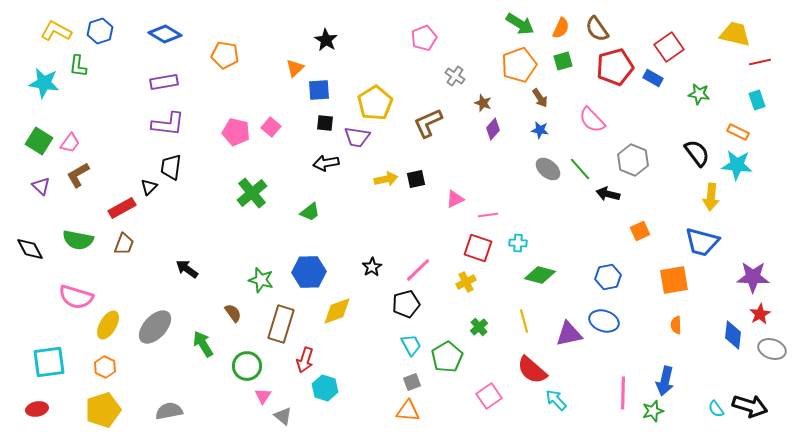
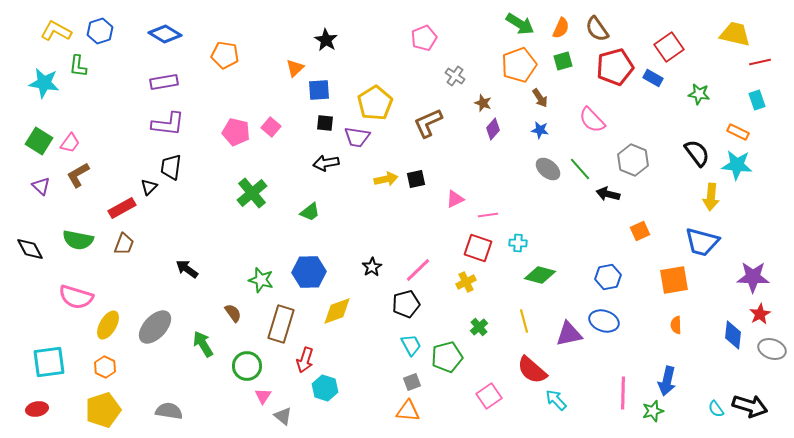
green pentagon at (447, 357): rotated 16 degrees clockwise
blue arrow at (665, 381): moved 2 px right
gray semicircle at (169, 411): rotated 20 degrees clockwise
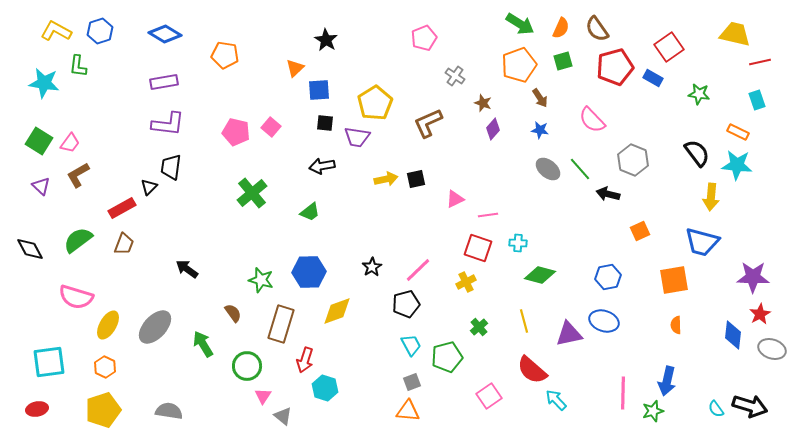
black arrow at (326, 163): moved 4 px left, 3 px down
green semicircle at (78, 240): rotated 132 degrees clockwise
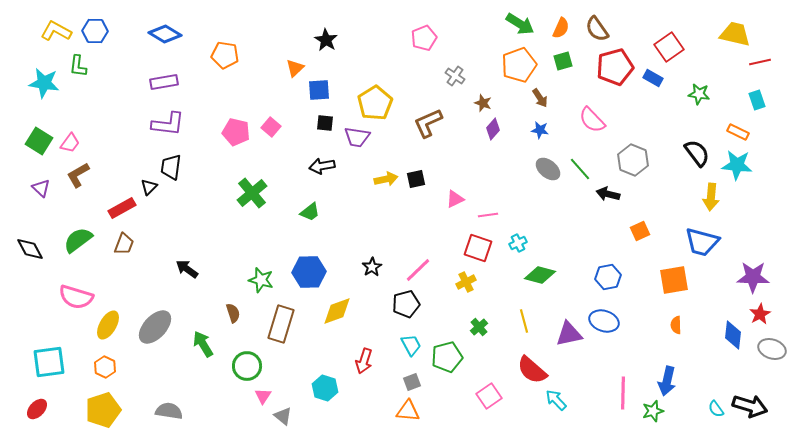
blue hexagon at (100, 31): moved 5 px left; rotated 20 degrees clockwise
purple triangle at (41, 186): moved 2 px down
cyan cross at (518, 243): rotated 30 degrees counterclockwise
brown semicircle at (233, 313): rotated 18 degrees clockwise
red arrow at (305, 360): moved 59 px right, 1 px down
red ellipse at (37, 409): rotated 35 degrees counterclockwise
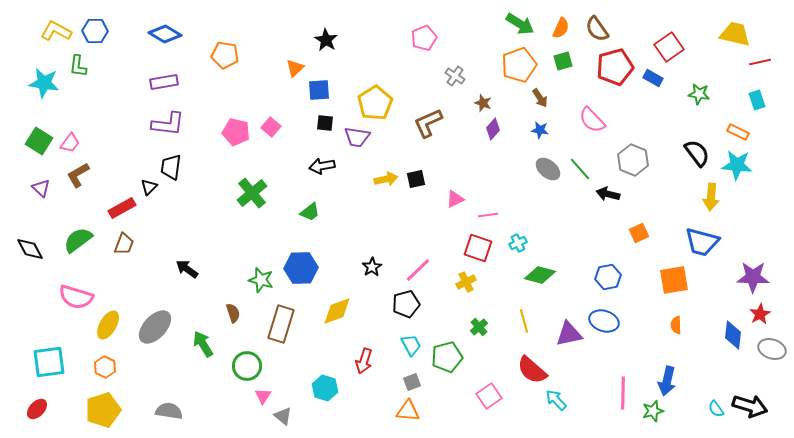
orange square at (640, 231): moved 1 px left, 2 px down
blue hexagon at (309, 272): moved 8 px left, 4 px up
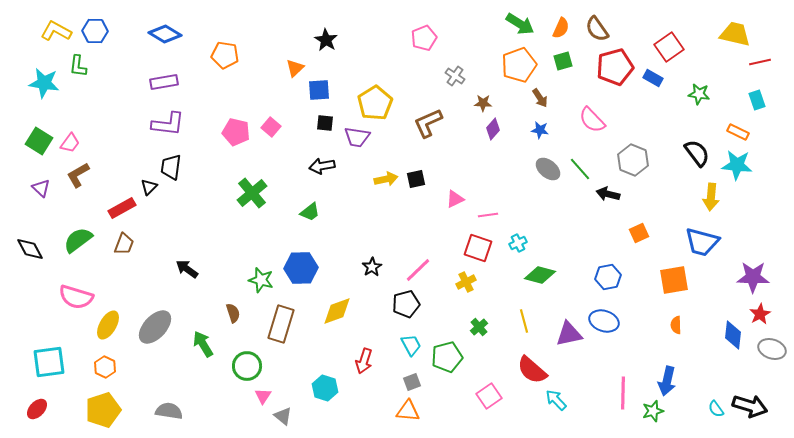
brown star at (483, 103): rotated 18 degrees counterclockwise
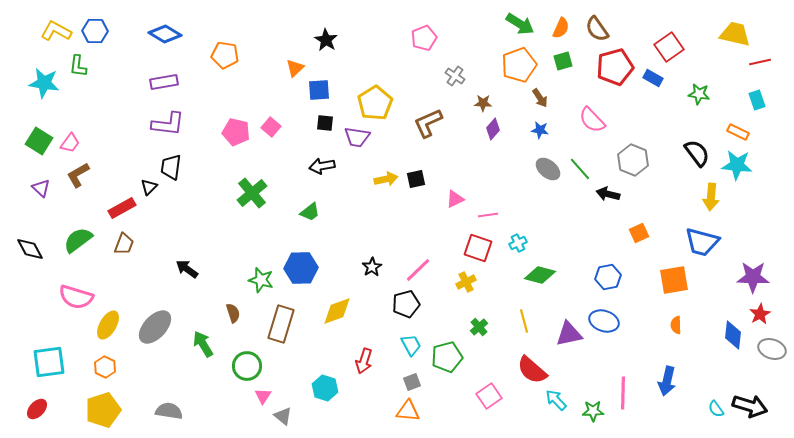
green star at (653, 411): moved 60 px left; rotated 15 degrees clockwise
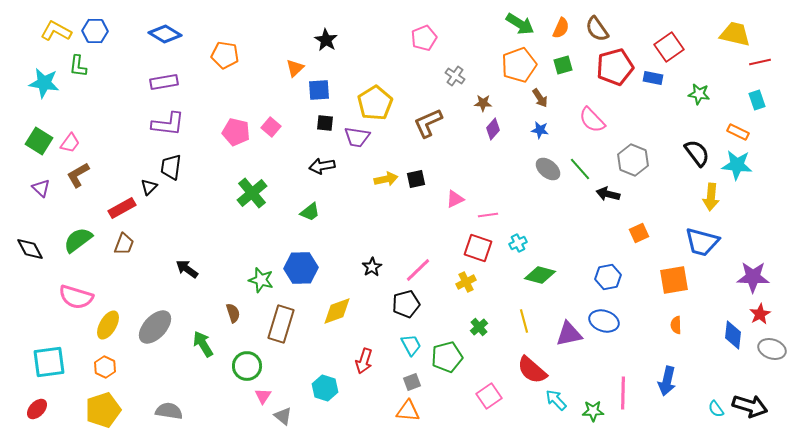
green square at (563, 61): moved 4 px down
blue rectangle at (653, 78): rotated 18 degrees counterclockwise
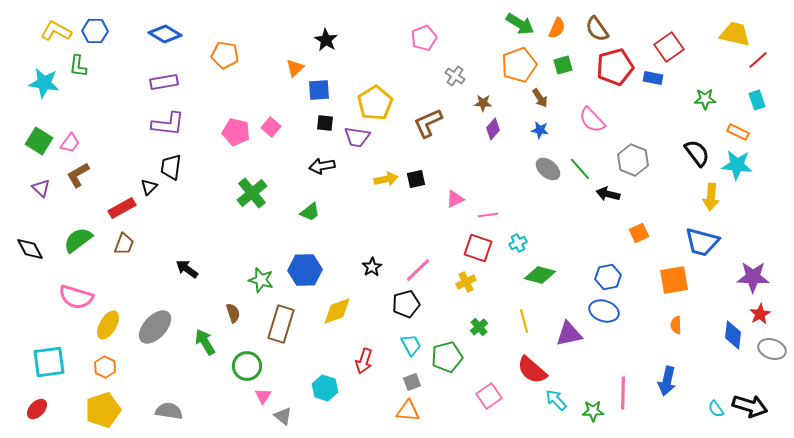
orange semicircle at (561, 28): moved 4 px left
red line at (760, 62): moved 2 px left, 2 px up; rotated 30 degrees counterclockwise
green star at (699, 94): moved 6 px right, 5 px down; rotated 10 degrees counterclockwise
blue hexagon at (301, 268): moved 4 px right, 2 px down
blue ellipse at (604, 321): moved 10 px up
green arrow at (203, 344): moved 2 px right, 2 px up
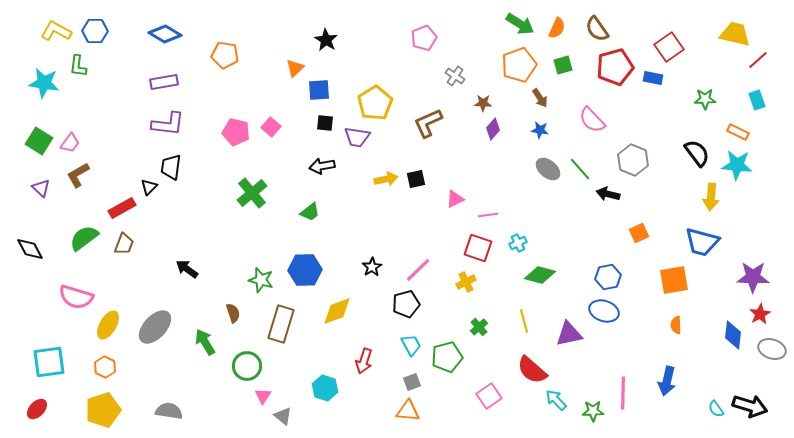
green semicircle at (78, 240): moved 6 px right, 2 px up
